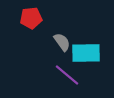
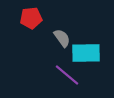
gray semicircle: moved 4 px up
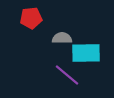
gray semicircle: rotated 54 degrees counterclockwise
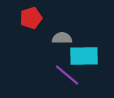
red pentagon: rotated 10 degrees counterclockwise
cyan rectangle: moved 2 px left, 3 px down
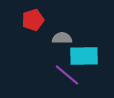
red pentagon: moved 2 px right, 2 px down
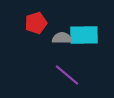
red pentagon: moved 3 px right, 3 px down
cyan rectangle: moved 21 px up
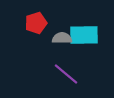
purple line: moved 1 px left, 1 px up
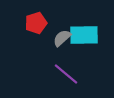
gray semicircle: rotated 42 degrees counterclockwise
